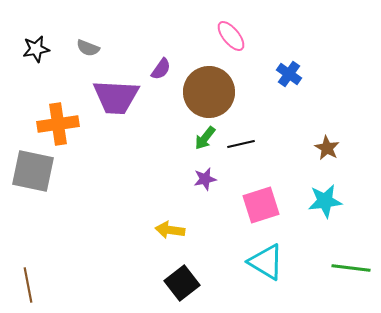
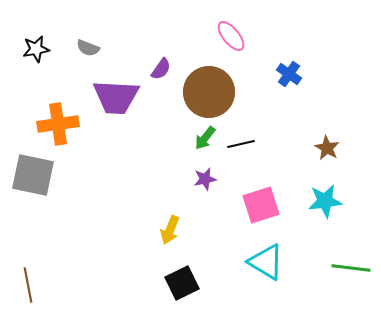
gray square: moved 4 px down
yellow arrow: rotated 76 degrees counterclockwise
black square: rotated 12 degrees clockwise
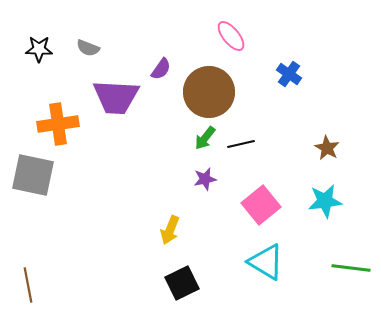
black star: moved 3 px right; rotated 12 degrees clockwise
pink square: rotated 21 degrees counterclockwise
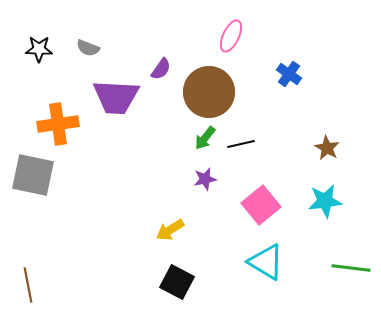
pink ellipse: rotated 64 degrees clockwise
yellow arrow: rotated 36 degrees clockwise
black square: moved 5 px left, 1 px up; rotated 36 degrees counterclockwise
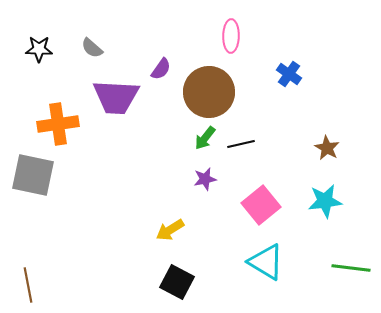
pink ellipse: rotated 24 degrees counterclockwise
gray semicircle: moved 4 px right; rotated 20 degrees clockwise
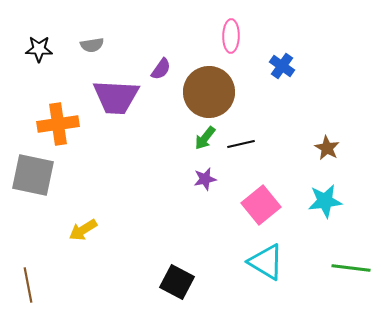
gray semicircle: moved 3 px up; rotated 50 degrees counterclockwise
blue cross: moved 7 px left, 8 px up
yellow arrow: moved 87 px left
